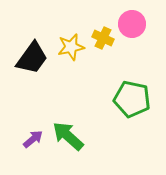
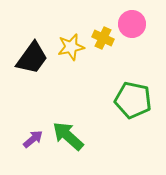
green pentagon: moved 1 px right, 1 px down
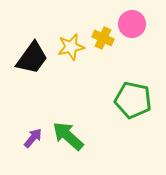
purple arrow: moved 1 px up; rotated 10 degrees counterclockwise
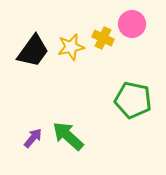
black trapezoid: moved 1 px right, 7 px up
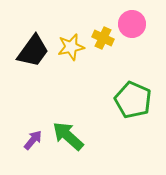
green pentagon: rotated 12 degrees clockwise
purple arrow: moved 2 px down
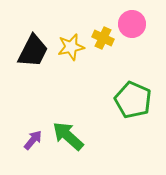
black trapezoid: rotated 9 degrees counterclockwise
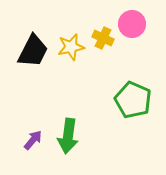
green arrow: rotated 124 degrees counterclockwise
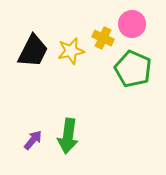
yellow star: moved 4 px down
green pentagon: moved 31 px up
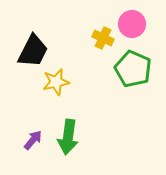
yellow star: moved 15 px left, 31 px down
green arrow: moved 1 px down
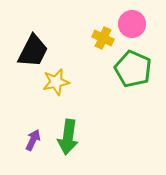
purple arrow: rotated 15 degrees counterclockwise
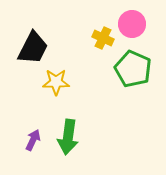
black trapezoid: moved 3 px up
yellow star: rotated 12 degrees clockwise
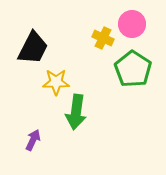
green pentagon: rotated 9 degrees clockwise
green arrow: moved 8 px right, 25 px up
